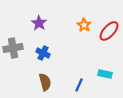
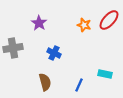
orange star: rotated 16 degrees counterclockwise
red ellipse: moved 11 px up
blue cross: moved 11 px right
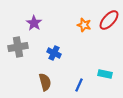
purple star: moved 5 px left
gray cross: moved 5 px right, 1 px up
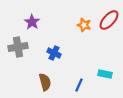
purple star: moved 2 px left, 1 px up
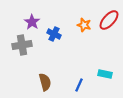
gray cross: moved 4 px right, 2 px up
blue cross: moved 19 px up
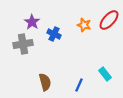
gray cross: moved 1 px right, 1 px up
cyan rectangle: rotated 40 degrees clockwise
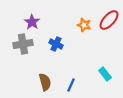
blue cross: moved 2 px right, 10 px down
blue line: moved 8 px left
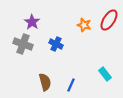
red ellipse: rotated 10 degrees counterclockwise
gray cross: rotated 30 degrees clockwise
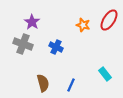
orange star: moved 1 px left
blue cross: moved 3 px down
brown semicircle: moved 2 px left, 1 px down
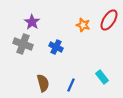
cyan rectangle: moved 3 px left, 3 px down
